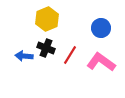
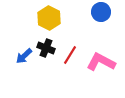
yellow hexagon: moved 2 px right, 1 px up; rotated 10 degrees counterclockwise
blue circle: moved 16 px up
blue arrow: rotated 48 degrees counterclockwise
pink L-shape: rotated 8 degrees counterclockwise
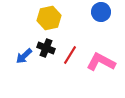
yellow hexagon: rotated 20 degrees clockwise
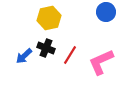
blue circle: moved 5 px right
pink L-shape: rotated 52 degrees counterclockwise
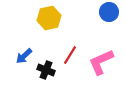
blue circle: moved 3 px right
black cross: moved 22 px down
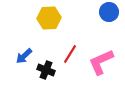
yellow hexagon: rotated 10 degrees clockwise
red line: moved 1 px up
